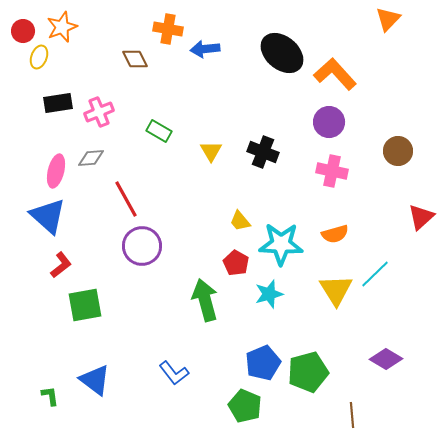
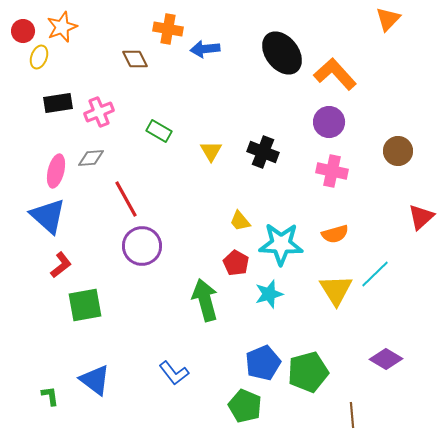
black ellipse at (282, 53): rotated 12 degrees clockwise
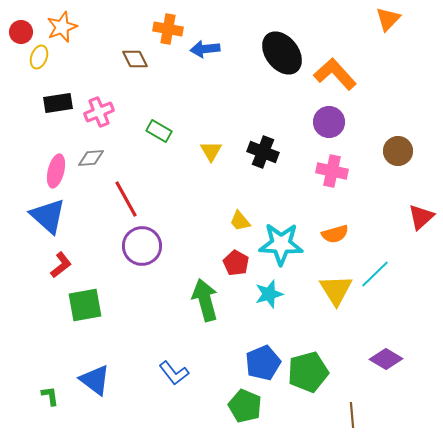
red circle at (23, 31): moved 2 px left, 1 px down
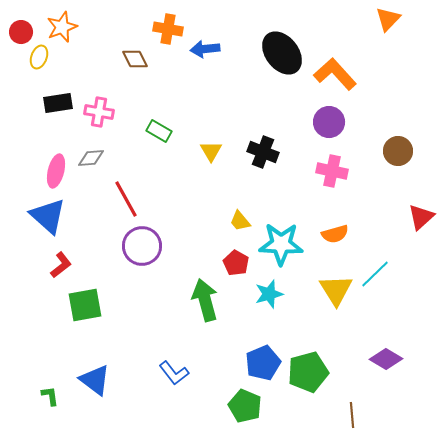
pink cross at (99, 112): rotated 32 degrees clockwise
